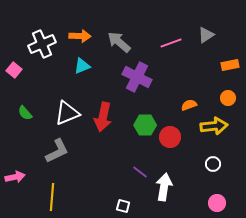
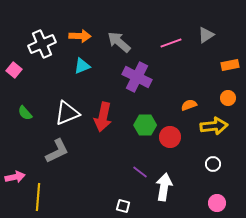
yellow line: moved 14 px left
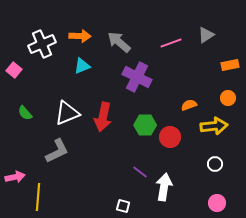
white circle: moved 2 px right
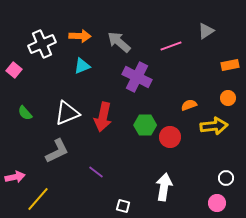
gray triangle: moved 4 px up
pink line: moved 3 px down
white circle: moved 11 px right, 14 px down
purple line: moved 44 px left
yellow line: moved 2 px down; rotated 36 degrees clockwise
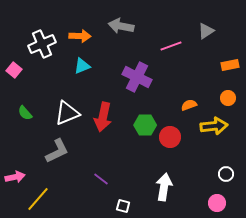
gray arrow: moved 2 px right, 16 px up; rotated 30 degrees counterclockwise
purple line: moved 5 px right, 7 px down
white circle: moved 4 px up
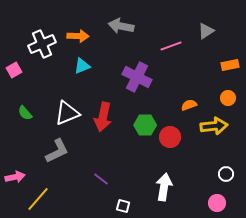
orange arrow: moved 2 px left
pink square: rotated 21 degrees clockwise
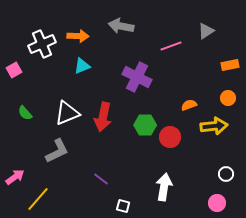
pink arrow: rotated 24 degrees counterclockwise
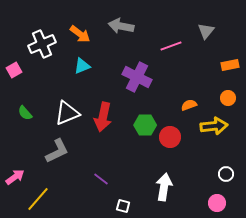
gray triangle: rotated 18 degrees counterclockwise
orange arrow: moved 2 px right, 2 px up; rotated 35 degrees clockwise
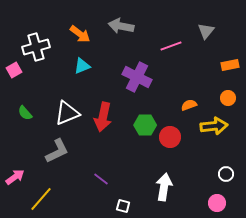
white cross: moved 6 px left, 3 px down; rotated 8 degrees clockwise
yellow line: moved 3 px right
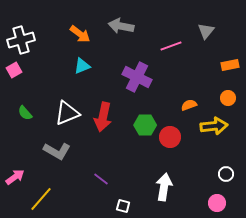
white cross: moved 15 px left, 7 px up
gray L-shape: rotated 56 degrees clockwise
